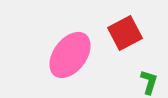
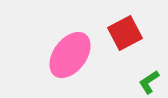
green L-shape: rotated 140 degrees counterclockwise
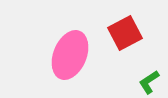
pink ellipse: rotated 15 degrees counterclockwise
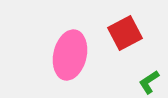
pink ellipse: rotated 9 degrees counterclockwise
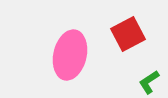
red square: moved 3 px right, 1 px down
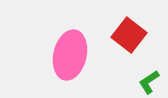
red square: moved 1 px right, 1 px down; rotated 24 degrees counterclockwise
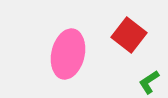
pink ellipse: moved 2 px left, 1 px up
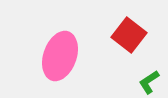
pink ellipse: moved 8 px left, 2 px down; rotated 6 degrees clockwise
